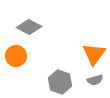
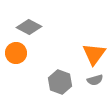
orange circle: moved 3 px up
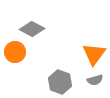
gray diamond: moved 3 px right, 2 px down
orange circle: moved 1 px left, 1 px up
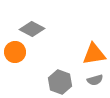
orange triangle: rotated 45 degrees clockwise
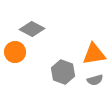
gray hexagon: moved 3 px right, 10 px up
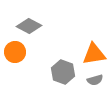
gray diamond: moved 3 px left, 3 px up
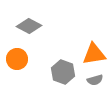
orange circle: moved 2 px right, 7 px down
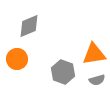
gray diamond: rotated 50 degrees counterclockwise
gray semicircle: moved 2 px right
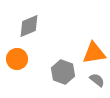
orange triangle: moved 1 px up
gray semicircle: rotated 126 degrees counterclockwise
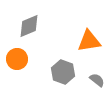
orange triangle: moved 5 px left, 12 px up
